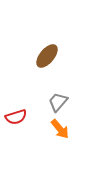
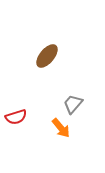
gray trapezoid: moved 15 px right, 2 px down
orange arrow: moved 1 px right, 1 px up
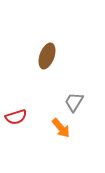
brown ellipse: rotated 20 degrees counterclockwise
gray trapezoid: moved 1 px right, 2 px up; rotated 10 degrees counterclockwise
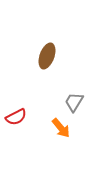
red semicircle: rotated 10 degrees counterclockwise
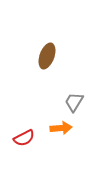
red semicircle: moved 8 px right, 21 px down
orange arrow: rotated 55 degrees counterclockwise
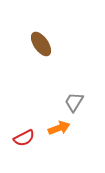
brown ellipse: moved 6 px left, 12 px up; rotated 55 degrees counterclockwise
orange arrow: moved 2 px left; rotated 15 degrees counterclockwise
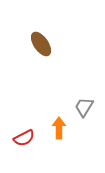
gray trapezoid: moved 10 px right, 5 px down
orange arrow: rotated 70 degrees counterclockwise
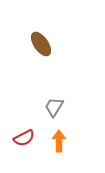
gray trapezoid: moved 30 px left
orange arrow: moved 13 px down
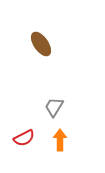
orange arrow: moved 1 px right, 1 px up
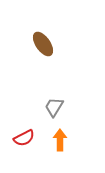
brown ellipse: moved 2 px right
